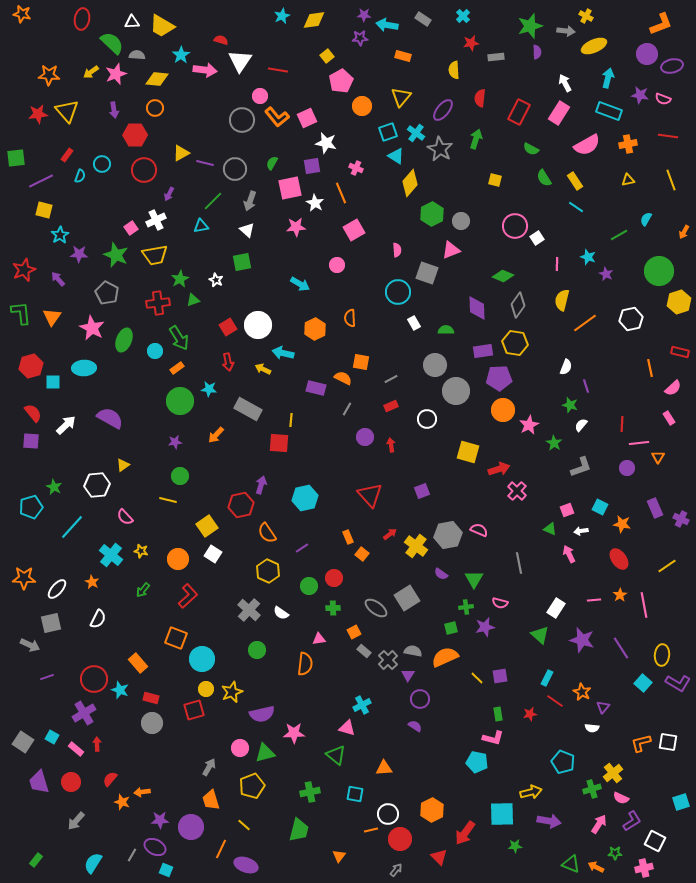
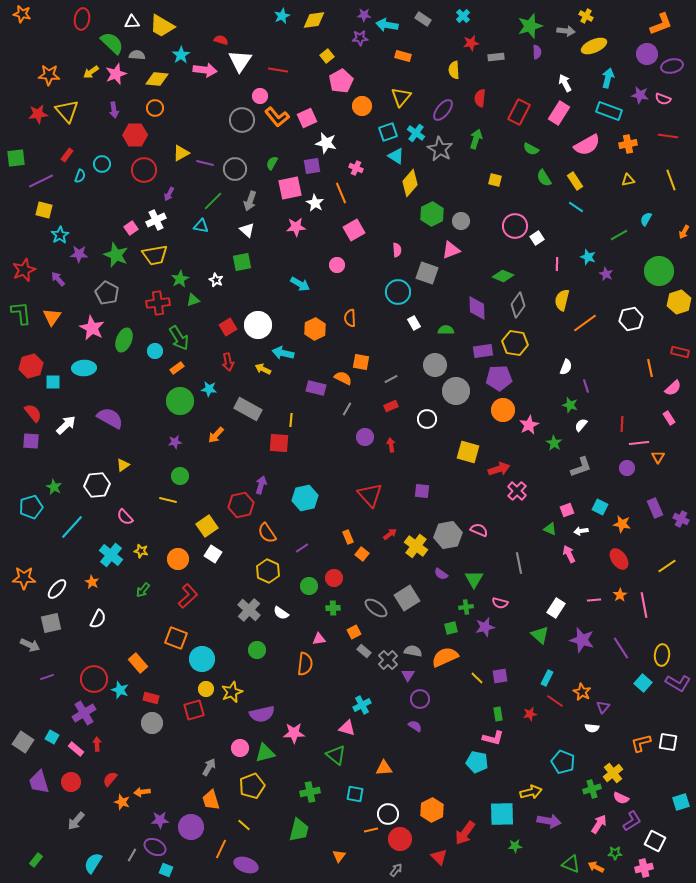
cyan triangle at (201, 226): rotated 21 degrees clockwise
purple square at (422, 491): rotated 28 degrees clockwise
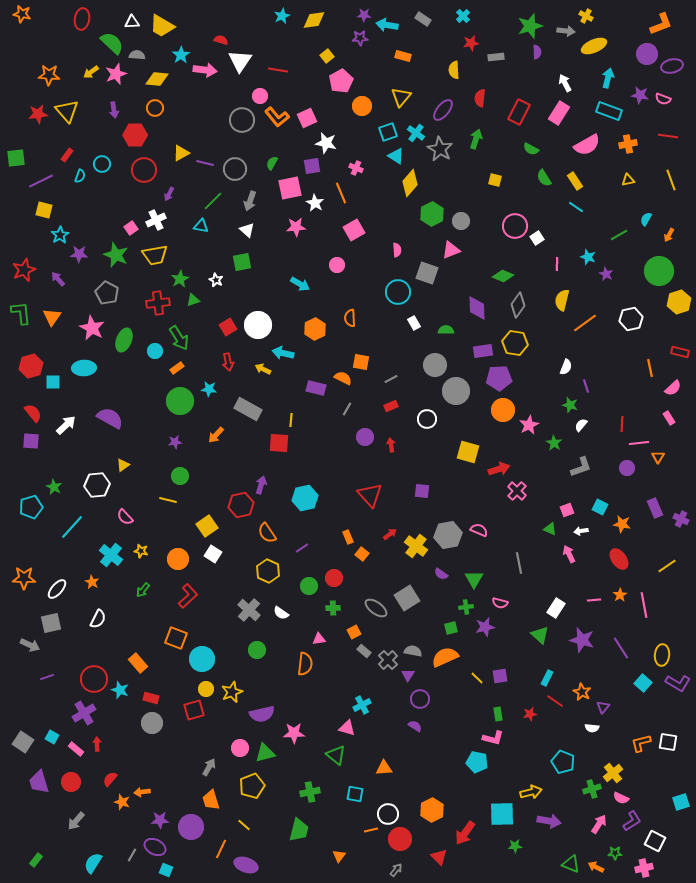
orange arrow at (684, 232): moved 15 px left, 3 px down
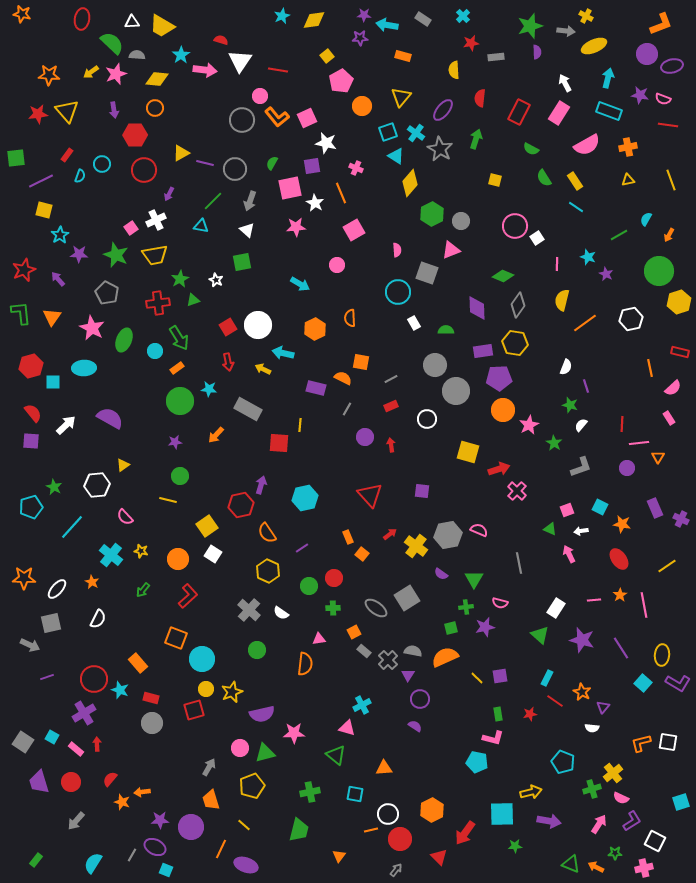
red line at (668, 136): moved 11 px up
orange cross at (628, 144): moved 3 px down
yellow line at (291, 420): moved 9 px right, 5 px down
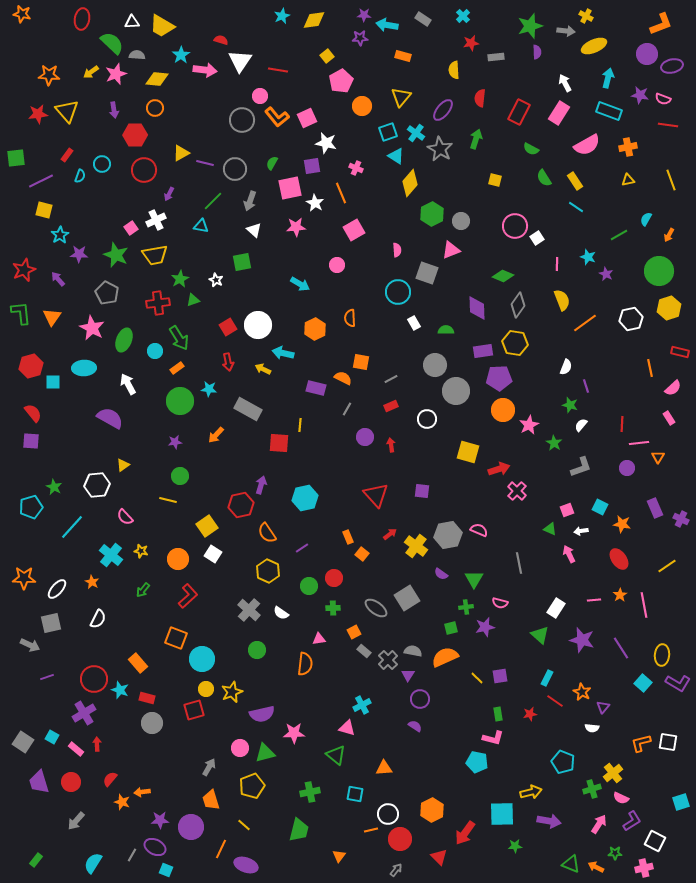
white triangle at (247, 230): moved 7 px right
yellow semicircle at (562, 300): rotated 145 degrees clockwise
yellow hexagon at (679, 302): moved 10 px left, 6 px down
white arrow at (66, 425): moved 62 px right, 41 px up; rotated 75 degrees counterclockwise
red triangle at (370, 495): moved 6 px right
red rectangle at (151, 698): moved 4 px left
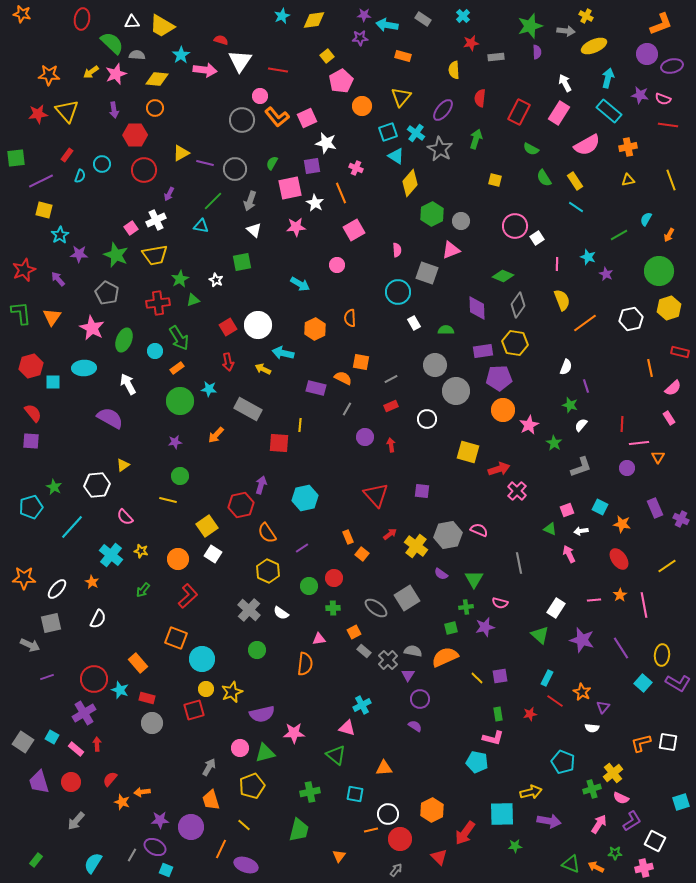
cyan rectangle at (609, 111): rotated 20 degrees clockwise
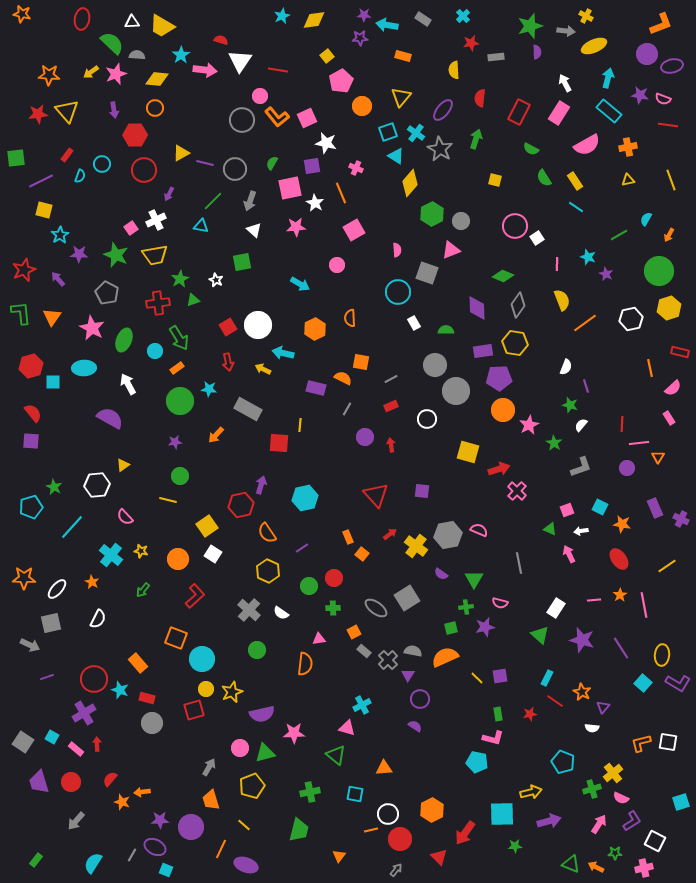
red L-shape at (188, 596): moved 7 px right
purple arrow at (549, 821): rotated 25 degrees counterclockwise
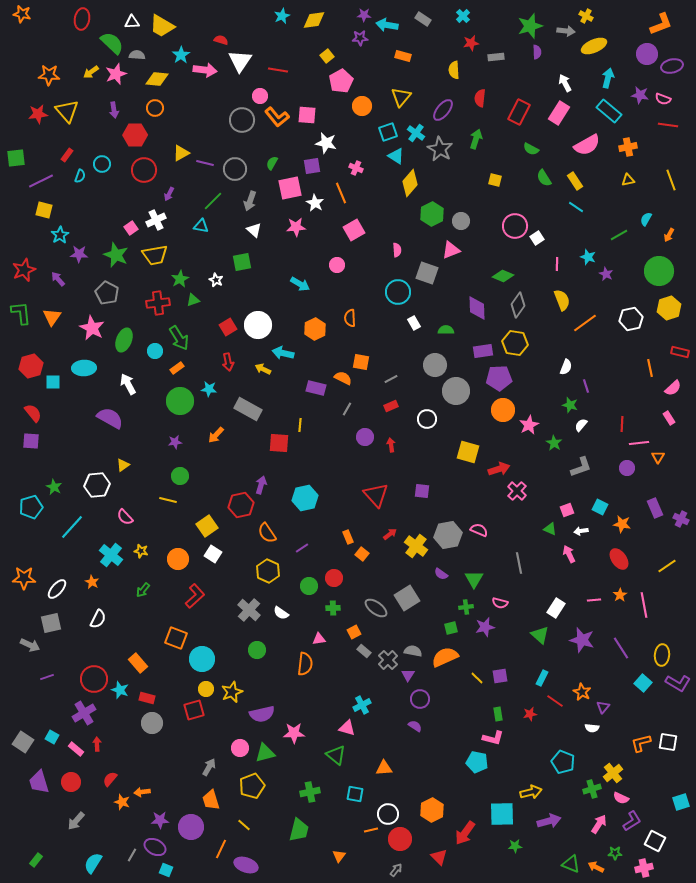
pink square at (307, 118): moved 3 px up; rotated 30 degrees clockwise
cyan rectangle at (547, 678): moved 5 px left
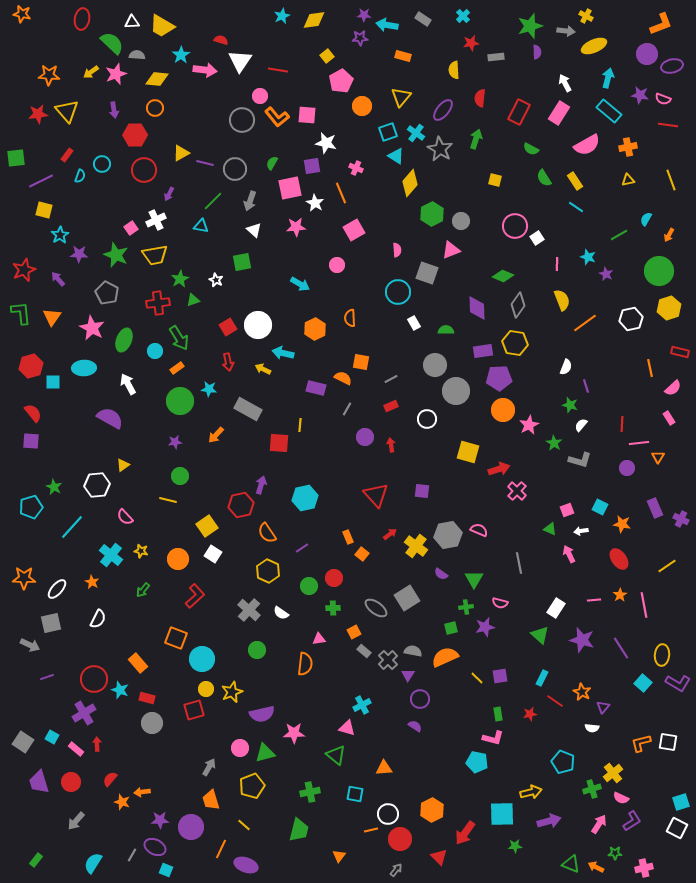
gray L-shape at (581, 467): moved 1 px left, 7 px up; rotated 35 degrees clockwise
white square at (655, 841): moved 22 px right, 13 px up
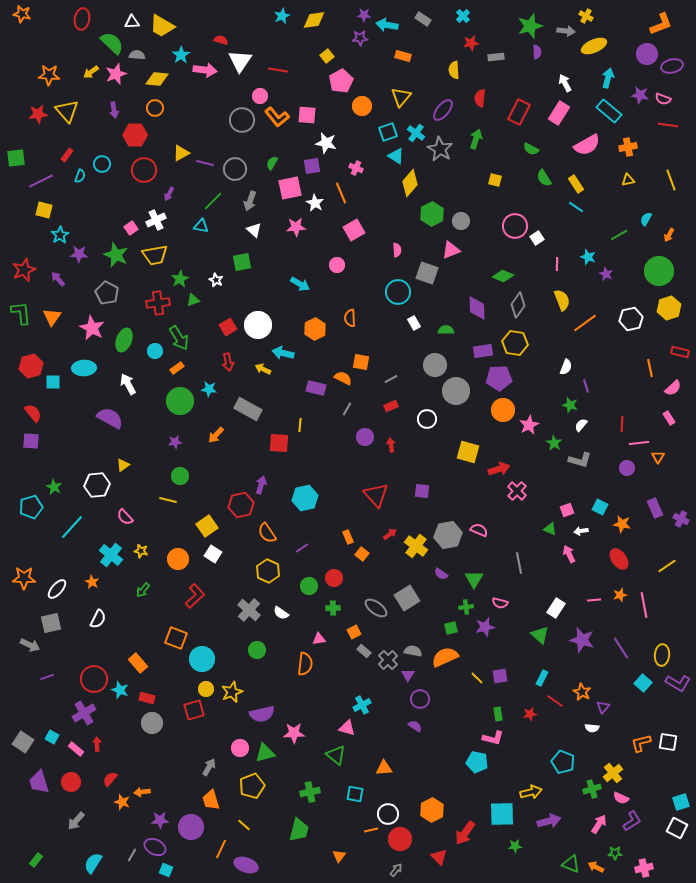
yellow rectangle at (575, 181): moved 1 px right, 3 px down
orange star at (620, 595): rotated 16 degrees clockwise
